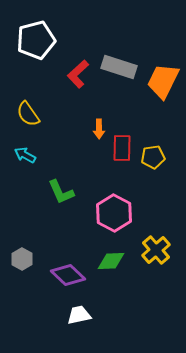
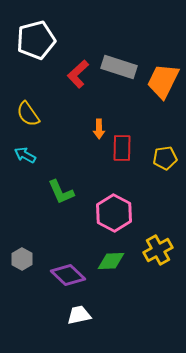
yellow pentagon: moved 12 px right, 1 px down
yellow cross: moved 2 px right; rotated 12 degrees clockwise
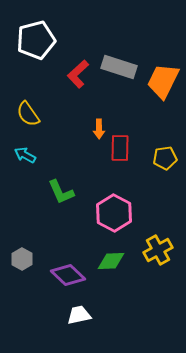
red rectangle: moved 2 px left
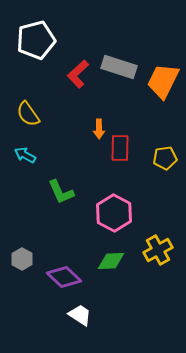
purple diamond: moved 4 px left, 2 px down
white trapezoid: moved 1 px right; rotated 45 degrees clockwise
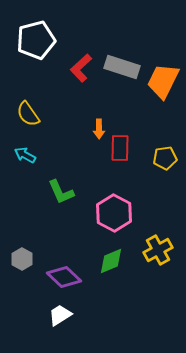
gray rectangle: moved 3 px right
red L-shape: moved 3 px right, 6 px up
green diamond: rotated 20 degrees counterclockwise
white trapezoid: moved 20 px left; rotated 65 degrees counterclockwise
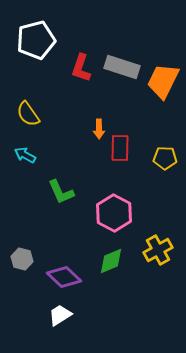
red L-shape: rotated 28 degrees counterclockwise
yellow pentagon: rotated 10 degrees clockwise
gray hexagon: rotated 15 degrees counterclockwise
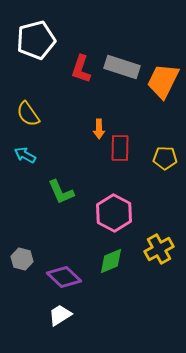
red L-shape: moved 1 px down
yellow cross: moved 1 px right, 1 px up
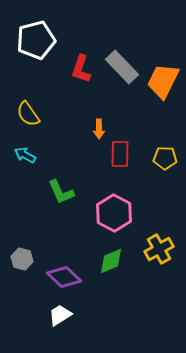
gray rectangle: rotated 28 degrees clockwise
red rectangle: moved 6 px down
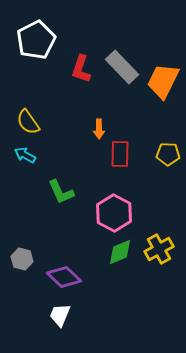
white pentagon: rotated 12 degrees counterclockwise
yellow semicircle: moved 8 px down
yellow pentagon: moved 3 px right, 4 px up
green diamond: moved 9 px right, 9 px up
white trapezoid: rotated 35 degrees counterclockwise
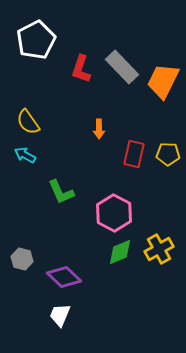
red rectangle: moved 14 px right; rotated 12 degrees clockwise
